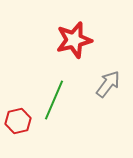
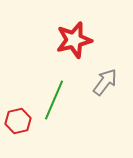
gray arrow: moved 3 px left, 2 px up
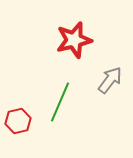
gray arrow: moved 5 px right, 2 px up
green line: moved 6 px right, 2 px down
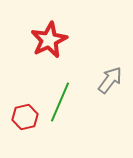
red star: moved 25 px left; rotated 12 degrees counterclockwise
red hexagon: moved 7 px right, 4 px up
